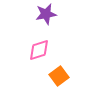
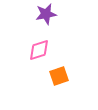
orange square: rotated 18 degrees clockwise
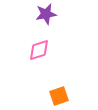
orange square: moved 20 px down
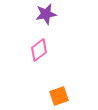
pink diamond: rotated 20 degrees counterclockwise
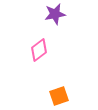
purple star: moved 9 px right
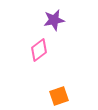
purple star: moved 1 px left, 6 px down
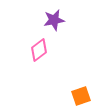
orange square: moved 22 px right
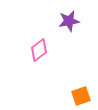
purple star: moved 15 px right, 1 px down
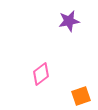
pink diamond: moved 2 px right, 24 px down
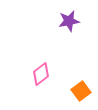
orange square: moved 5 px up; rotated 18 degrees counterclockwise
